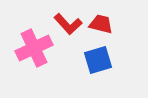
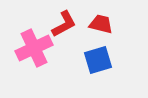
red L-shape: moved 4 px left; rotated 76 degrees counterclockwise
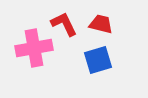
red L-shape: rotated 88 degrees counterclockwise
pink cross: rotated 15 degrees clockwise
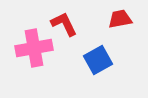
red trapezoid: moved 19 px right, 5 px up; rotated 25 degrees counterclockwise
blue square: rotated 12 degrees counterclockwise
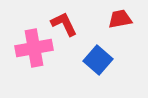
blue square: rotated 20 degrees counterclockwise
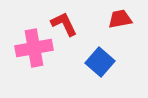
blue square: moved 2 px right, 2 px down
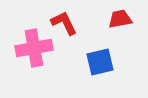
red L-shape: moved 1 px up
blue square: rotated 36 degrees clockwise
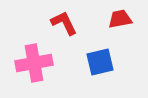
pink cross: moved 15 px down
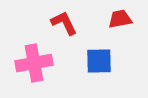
blue square: moved 1 px left, 1 px up; rotated 12 degrees clockwise
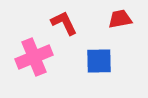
pink cross: moved 6 px up; rotated 12 degrees counterclockwise
